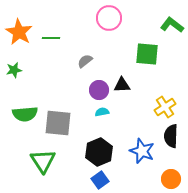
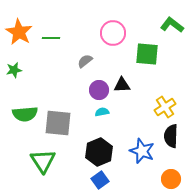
pink circle: moved 4 px right, 15 px down
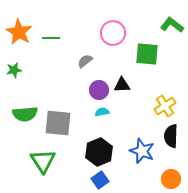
yellow cross: moved 1 px up
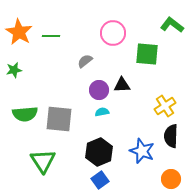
green line: moved 2 px up
gray square: moved 1 px right, 4 px up
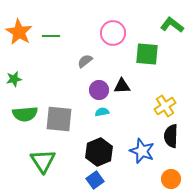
green star: moved 9 px down
black triangle: moved 1 px down
blue square: moved 5 px left
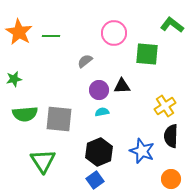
pink circle: moved 1 px right
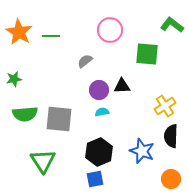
pink circle: moved 4 px left, 3 px up
blue square: moved 1 px up; rotated 24 degrees clockwise
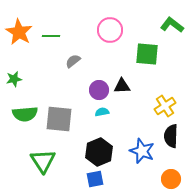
gray semicircle: moved 12 px left
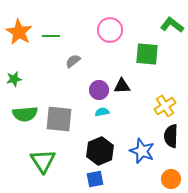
black hexagon: moved 1 px right, 1 px up
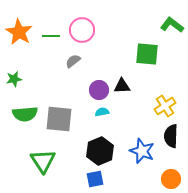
pink circle: moved 28 px left
